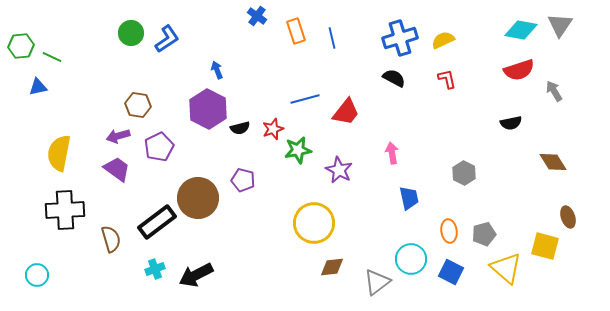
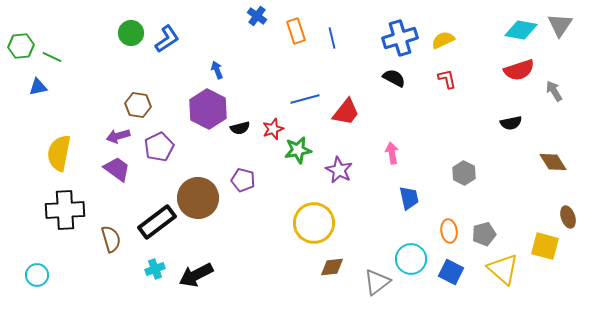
yellow triangle at (506, 268): moved 3 px left, 1 px down
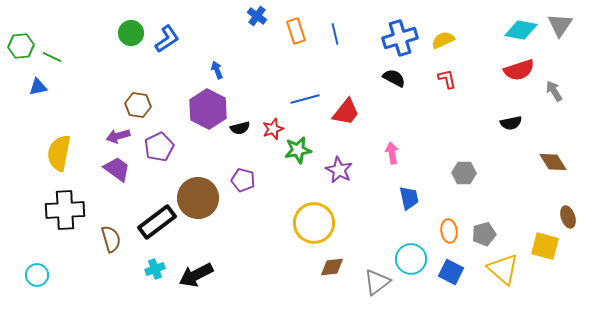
blue line at (332, 38): moved 3 px right, 4 px up
gray hexagon at (464, 173): rotated 25 degrees counterclockwise
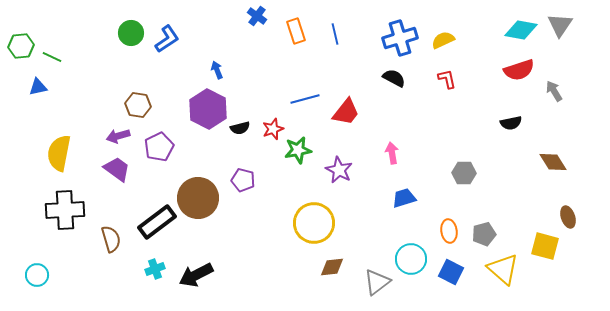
blue trapezoid at (409, 198): moved 5 px left; rotated 95 degrees counterclockwise
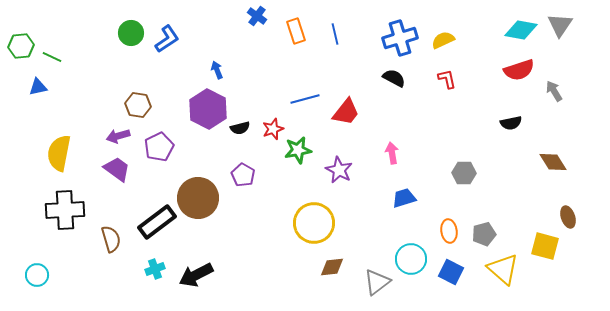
purple pentagon at (243, 180): moved 5 px up; rotated 15 degrees clockwise
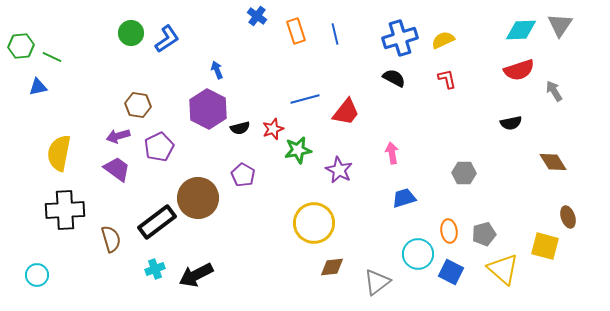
cyan diamond at (521, 30): rotated 12 degrees counterclockwise
cyan circle at (411, 259): moved 7 px right, 5 px up
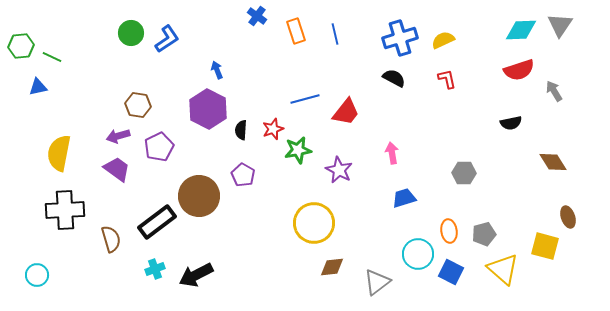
black semicircle at (240, 128): moved 1 px right, 2 px down; rotated 108 degrees clockwise
brown circle at (198, 198): moved 1 px right, 2 px up
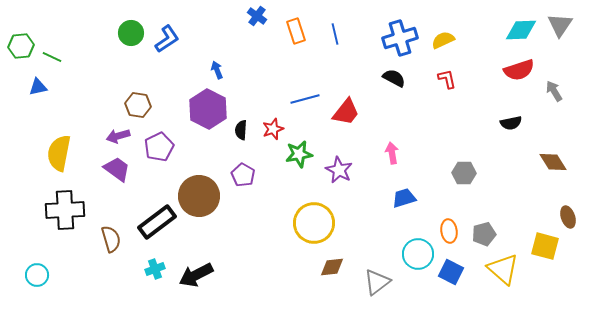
green star at (298, 150): moved 1 px right, 4 px down
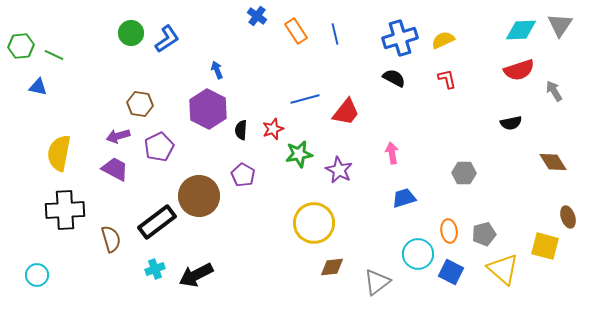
orange rectangle at (296, 31): rotated 15 degrees counterclockwise
green line at (52, 57): moved 2 px right, 2 px up
blue triangle at (38, 87): rotated 24 degrees clockwise
brown hexagon at (138, 105): moved 2 px right, 1 px up
purple trapezoid at (117, 169): moved 2 px left; rotated 8 degrees counterclockwise
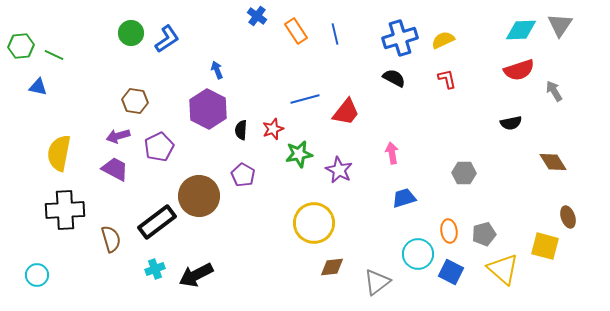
brown hexagon at (140, 104): moved 5 px left, 3 px up
